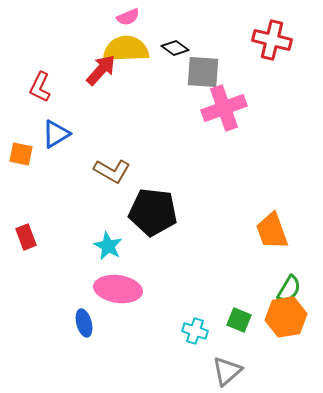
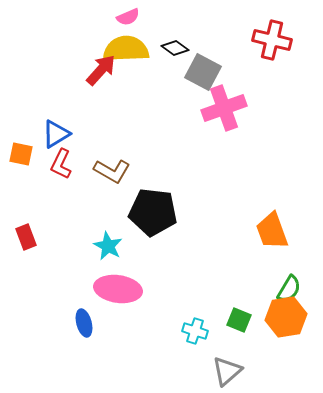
gray square: rotated 24 degrees clockwise
red L-shape: moved 21 px right, 77 px down
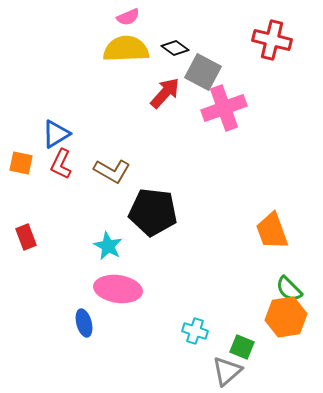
red arrow: moved 64 px right, 23 px down
orange square: moved 9 px down
green semicircle: rotated 104 degrees clockwise
green square: moved 3 px right, 27 px down
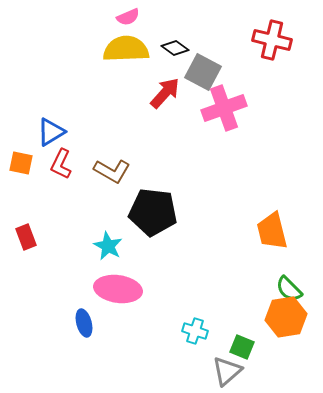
blue triangle: moved 5 px left, 2 px up
orange trapezoid: rotated 6 degrees clockwise
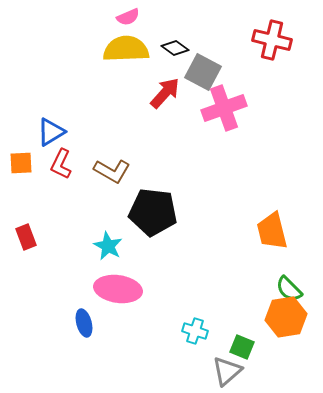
orange square: rotated 15 degrees counterclockwise
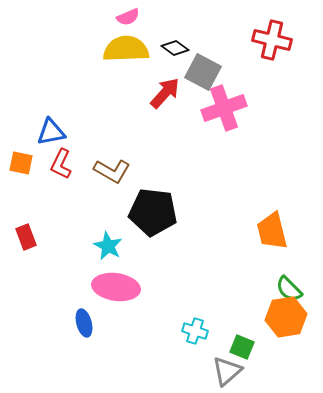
blue triangle: rotated 20 degrees clockwise
orange square: rotated 15 degrees clockwise
pink ellipse: moved 2 px left, 2 px up
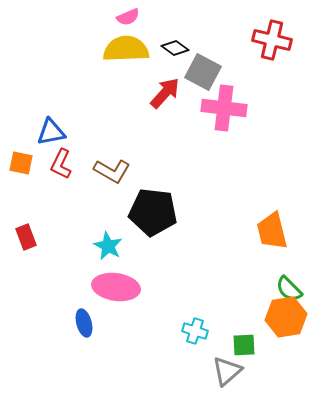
pink cross: rotated 27 degrees clockwise
green square: moved 2 px right, 2 px up; rotated 25 degrees counterclockwise
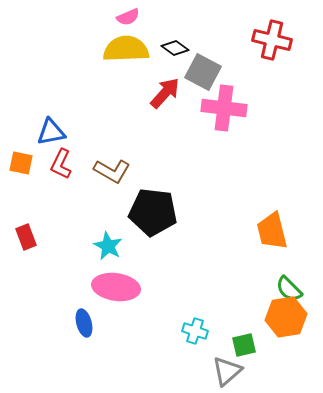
green square: rotated 10 degrees counterclockwise
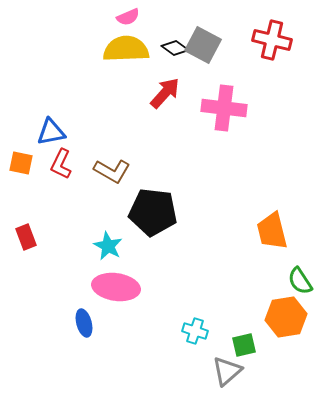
gray square: moved 27 px up
green semicircle: moved 11 px right, 8 px up; rotated 12 degrees clockwise
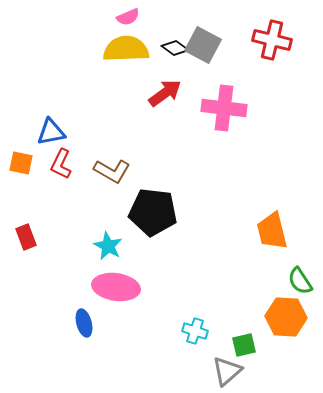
red arrow: rotated 12 degrees clockwise
orange hexagon: rotated 12 degrees clockwise
